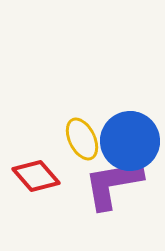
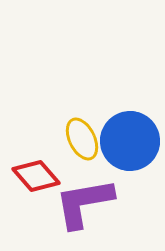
purple L-shape: moved 29 px left, 19 px down
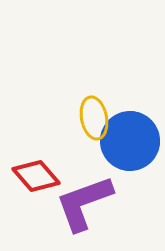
yellow ellipse: moved 12 px right, 21 px up; rotated 15 degrees clockwise
purple L-shape: rotated 10 degrees counterclockwise
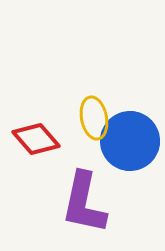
red diamond: moved 37 px up
purple L-shape: rotated 58 degrees counterclockwise
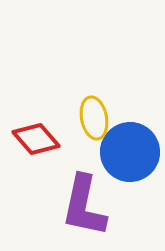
blue circle: moved 11 px down
purple L-shape: moved 3 px down
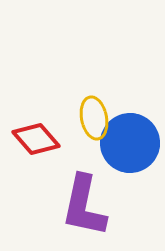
blue circle: moved 9 px up
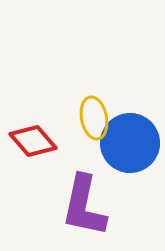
red diamond: moved 3 px left, 2 px down
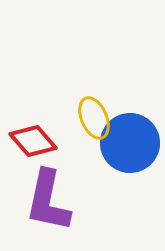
yellow ellipse: rotated 12 degrees counterclockwise
purple L-shape: moved 36 px left, 5 px up
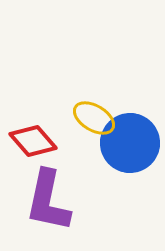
yellow ellipse: rotated 36 degrees counterclockwise
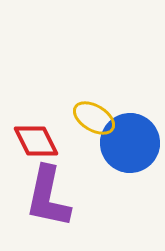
red diamond: moved 3 px right; rotated 15 degrees clockwise
purple L-shape: moved 4 px up
